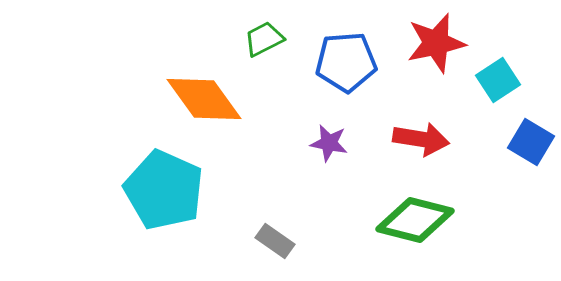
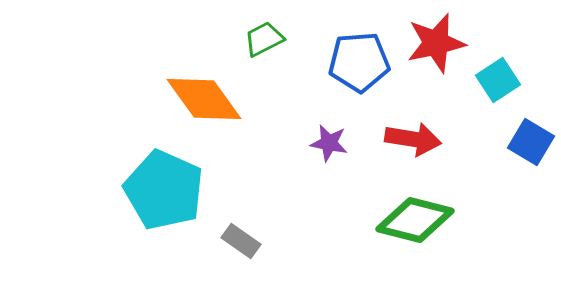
blue pentagon: moved 13 px right
red arrow: moved 8 px left
gray rectangle: moved 34 px left
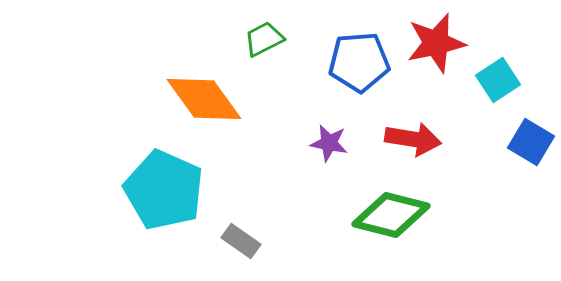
green diamond: moved 24 px left, 5 px up
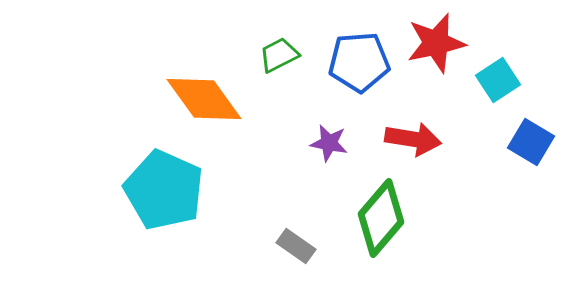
green trapezoid: moved 15 px right, 16 px down
green diamond: moved 10 px left, 3 px down; rotated 64 degrees counterclockwise
gray rectangle: moved 55 px right, 5 px down
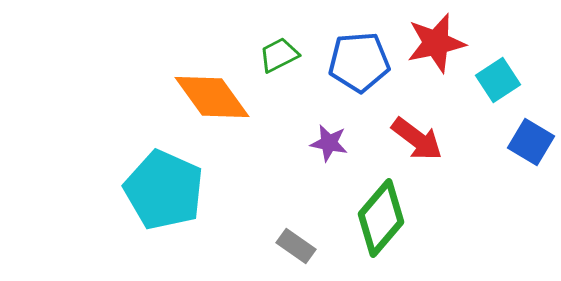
orange diamond: moved 8 px right, 2 px up
red arrow: moved 4 px right; rotated 28 degrees clockwise
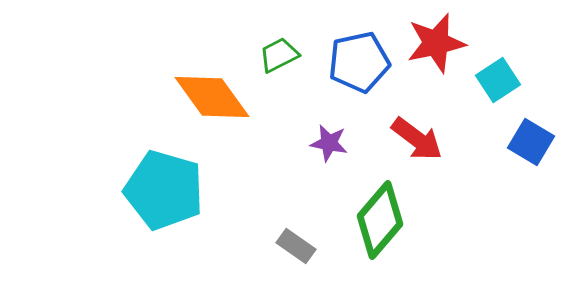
blue pentagon: rotated 8 degrees counterclockwise
cyan pentagon: rotated 8 degrees counterclockwise
green diamond: moved 1 px left, 2 px down
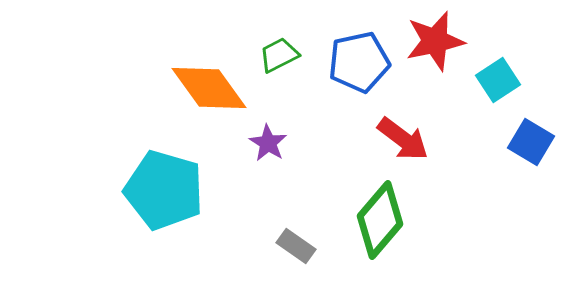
red star: moved 1 px left, 2 px up
orange diamond: moved 3 px left, 9 px up
red arrow: moved 14 px left
purple star: moved 61 px left; rotated 21 degrees clockwise
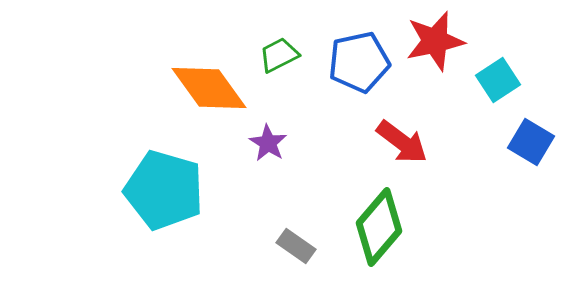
red arrow: moved 1 px left, 3 px down
green diamond: moved 1 px left, 7 px down
